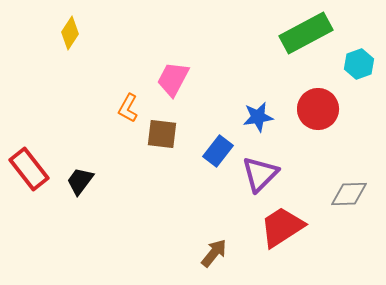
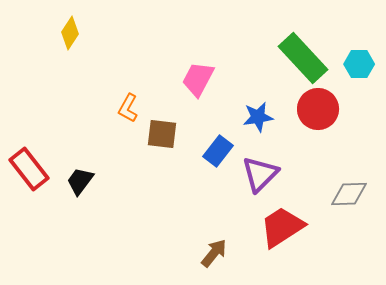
green rectangle: moved 3 px left, 25 px down; rotated 75 degrees clockwise
cyan hexagon: rotated 20 degrees clockwise
pink trapezoid: moved 25 px right
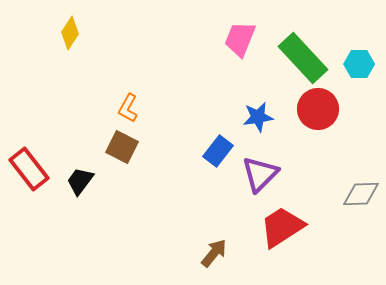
pink trapezoid: moved 42 px right, 40 px up; rotated 6 degrees counterclockwise
brown square: moved 40 px left, 13 px down; rotated 20 degrees clockwise
gray diamond: moved 12 px right
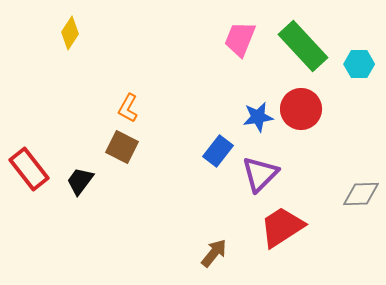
green rectangle: moved 12 px up
red circle: moved 17 px left
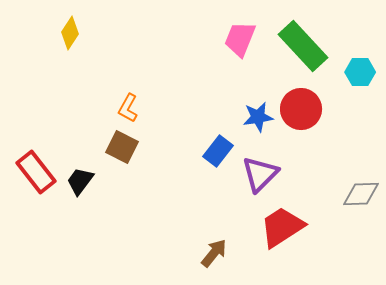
cyan hexagon: moved 1 px right, 8 px down
red rectangle: moved 7 px right, 3 px down
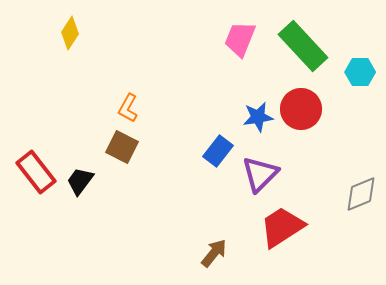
gray diamond: rotated 21 degrees counterclockwise
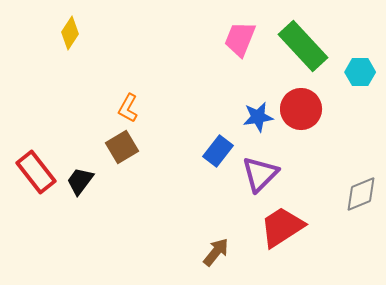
brown square: rotated 32 degrees clockwise
brown arrow: moved 2 px right, 1 px up
